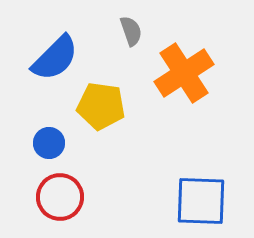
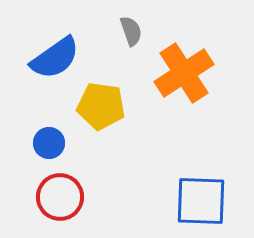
blue semicircle: rotated 10 degrees clockwise
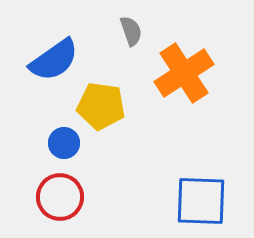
blue semicircle: moved 1 px left, 2 px down
blue circle: moved 15 px right
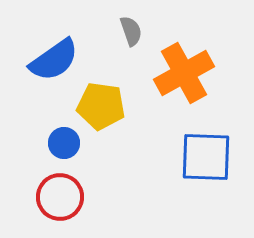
orange cross: rotated 4 degrees clockwise
blue square: moved 5 px right, 44 px up
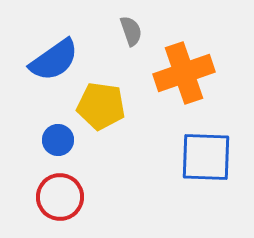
orange cross: rotated 10 degrees clockwise
blue circle: moved 6 px left, 3 px up
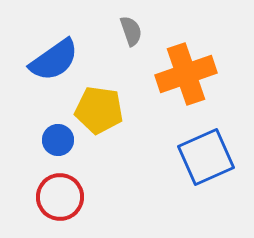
orange cross: moved 2 px right, 1 px down
yellow pentagon: moved 2 px left, 4 px down
blue square: rotated 26 degrees counterclockwise
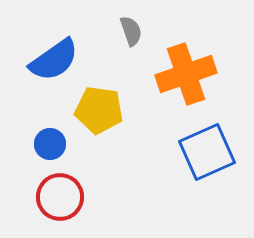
blue circle: moved 8 px left, 4 px down
blue square: moved 1 px right, 5 px up
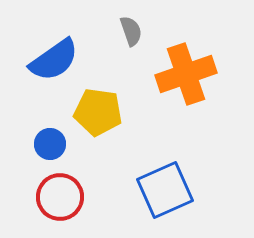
yellow pentagon: moved 1 px left, 2 px down
blue square: moved 42 px left, 38 px down
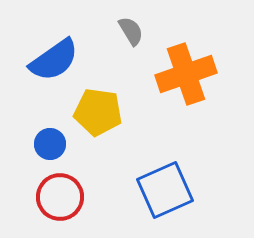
gray semicircle: rotated 12 degrees counterclockwise
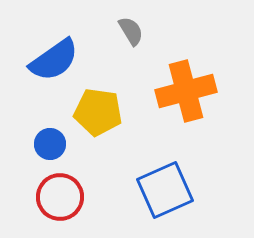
orange cross: moved 17 px down; rotated 4 degrees clockwise
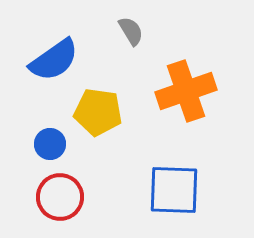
orange cross: rotated 4 degrees counterclockwise
blue square: moved 9 px right; rotated 26 degrees clockwise
